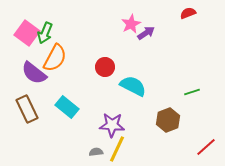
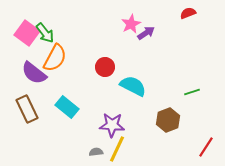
green arrow: rotated 60 degrees counterclockwise
red line: rotated 15 degrees counterclockwise
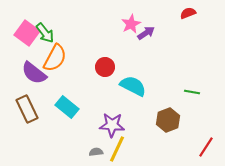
green line: rotated 28 degrees clockwise
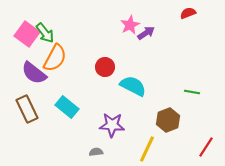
pink star: moved 1 px left, 1 px down
pink square: moved 1 px down
yellow line: moved 30 px right
